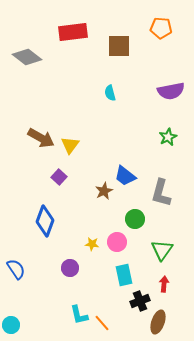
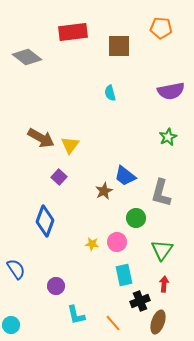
green circle: moved 1 px right, 1 px up
purple circle: moved 14 px left, 18 px down
cyan L-shape: moved 3 px left
orange line: moved 11 px right
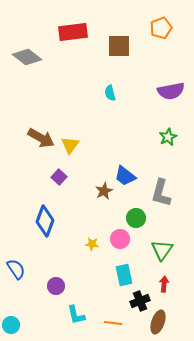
orange pentagon: rotated 25 degrees counterclockwise
pink circle: moved 3 px right, 3 px up
orange line: rotated 42 degrees counterclockwise
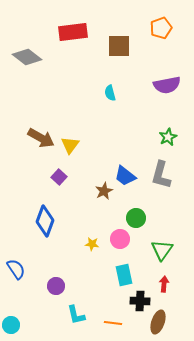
purple semicircle: moved 4 px left, 6 px up
gray L-shape: moved 18 px up
black cross: rotated 24 degrees clockwise
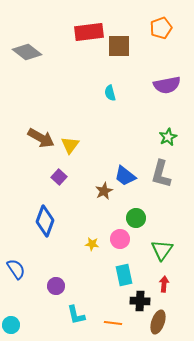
red rectangle: moved 16 px right
gray diamond: moved 5 px up
gray L-shape: moved 1 px up
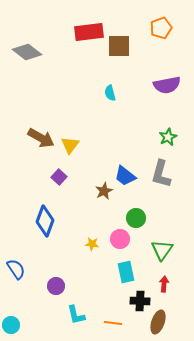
cyan rectangle: moved 2 px right, 3 px up
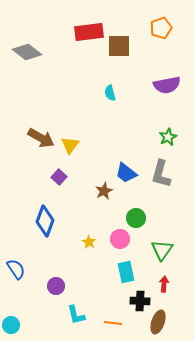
blue trapezoid: moved 1 px right, 3 px up
yellow star: moved 3 px left, 2 px up; rotated 24 degrees clockwise
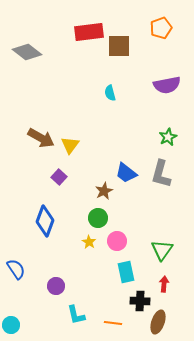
green circle: moved 38 px left
pink circle: moved 3 px left, 2 px down
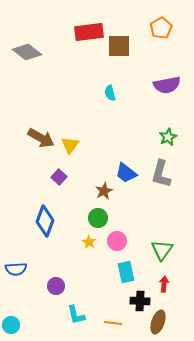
orange pentagon: rotated 10 degrees counterclockwise
blue semicircle: rotated 120 degrees clockwise
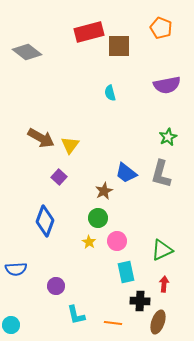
orange pentagon: rotated 20 degrees counterclockwise
red rectangle: rotated 8 degrees counterclockwise
green triangle: rotated 30 degrees clockwise
